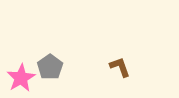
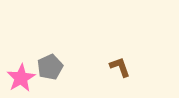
gray pentagon: rotated 10 degrees clockwise
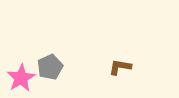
brown L-shape: rotated 60 degrees counterclockwise
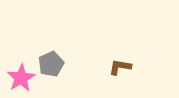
gray pentagon: moved 1 px right, 3 px up
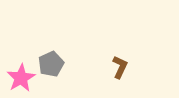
brown L-shape: rotated 105 degrees clockwise
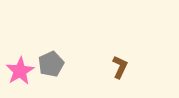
pink star: moved 1 px left, 7 px up
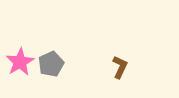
pink star: moved 9 px up
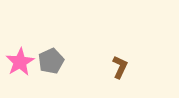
gray pentagon: moved 3 px up
